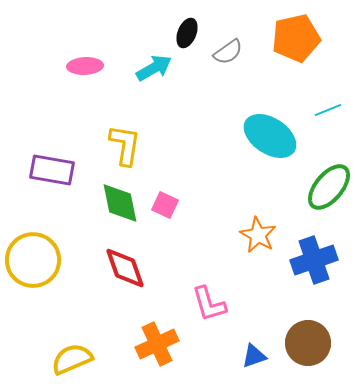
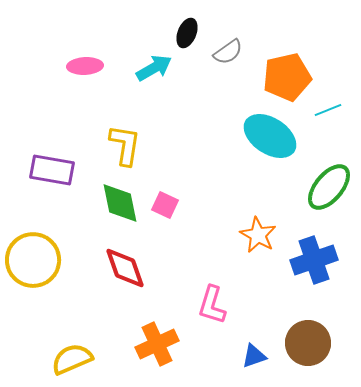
orange pentagon: moved 9 px left, 39 px down
pink L-shape: moved 3 px right, 1 px down; rotated 33 degrees clockwise
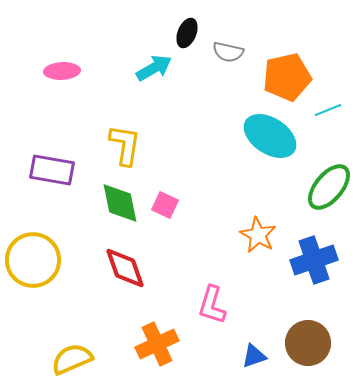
gray semicircle: rotated 48 degrees clockwise
pink ellipse: moved 23 px left, 5 px down
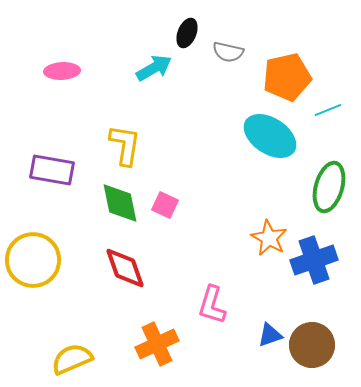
green ellipse: rotated 24 degrees counterclockwise
orange star: moved 11 px right, 3 px down
brown circle: moved 4 px right, 2 px down
blue triangle: moved 16 px right, 21 px up
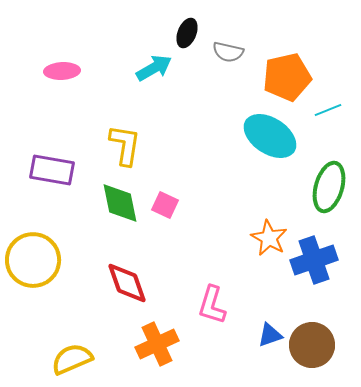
red diamond: moved 2 px right, 15 px down
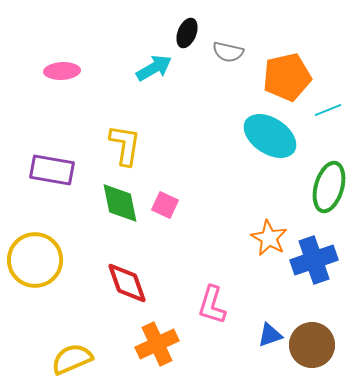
yellow circle: moved 2 px right
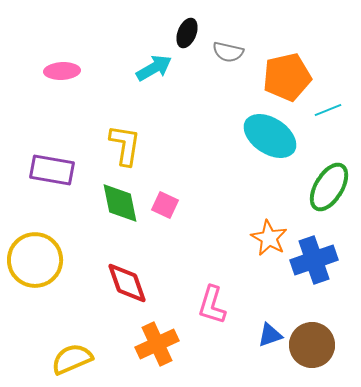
green ellipse: rotated 15 degrees clockwise
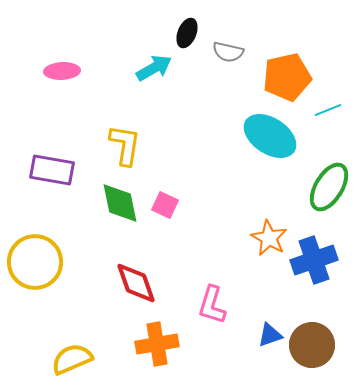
yellow circle: moved 2 px down
red diamond: moved 9 px right
orange cross: rotated 15 degrees clockwise
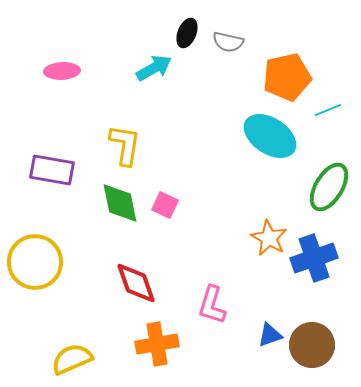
gray semicircle: moved 10 px up
blue cross: moved 2 px up
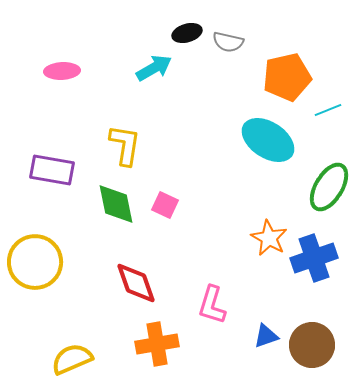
black ellipse: rotated 52 degrees clockwise
cyan ellipse: moved 2 px left, 4 px down
green diamond: moved 4 px left, 1 px down
blue triangle: moved 4 px left, 1 px down
